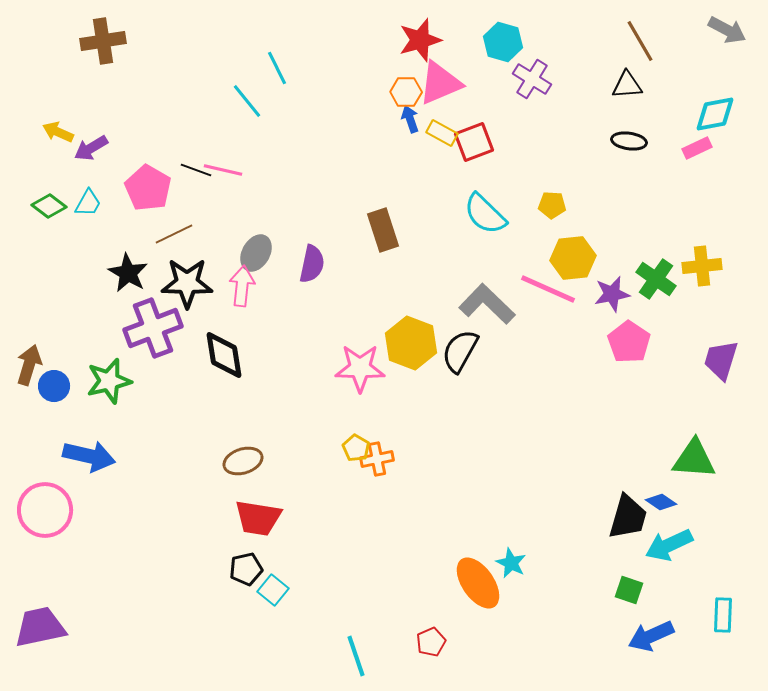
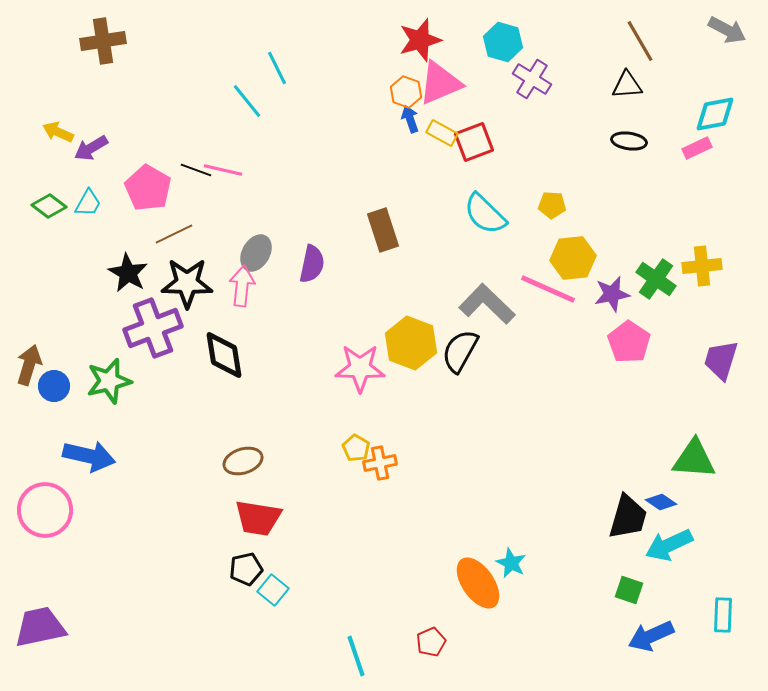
orange hexagon at (406, 92): rotated 20 degrees clockwise
orange cross at (377, 459): moved 3 px right, 4 px down
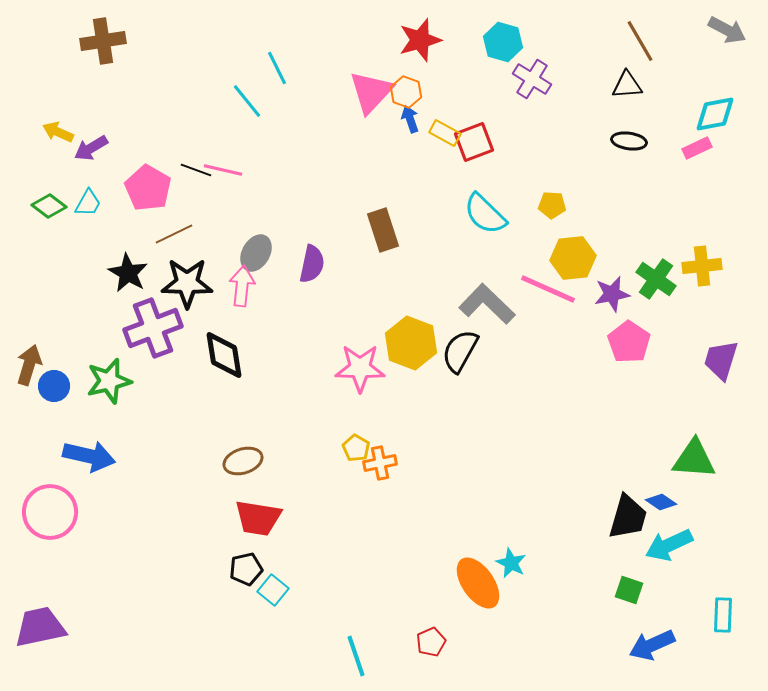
pink triangle at (440, 83): moved 69 px left, 9 px down; rotated 24 degrees counterclockwise
yellow rectangle at (442, 133): moved 3 px right
pink circle at (45, 510): moved 5 px right, 2 px down
blue arrow at (651, 636): moved 1 px right, 9 px down
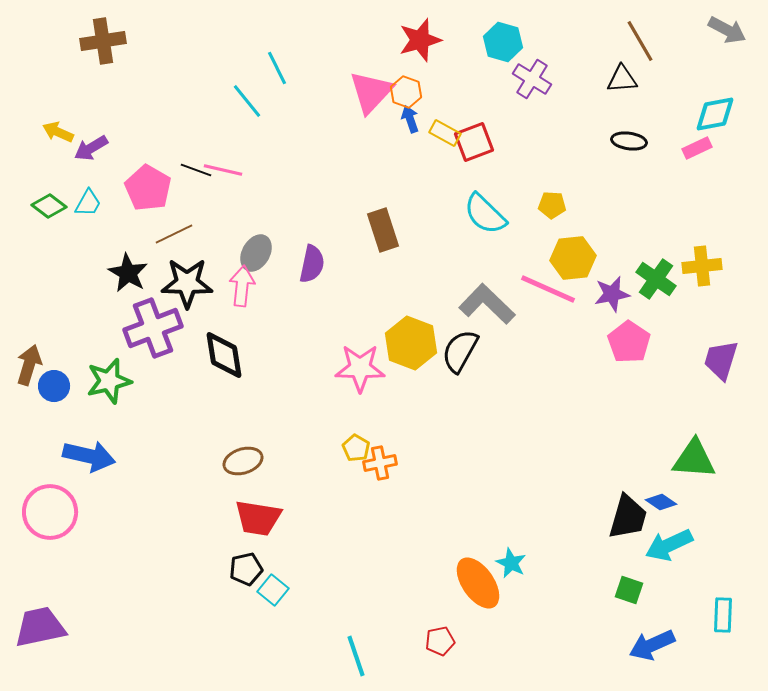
black triangle at (627, 85): moved 5 px left, 6 px up
red pentagon at (431, 642): moved 9 px right, 1 px up; rotated 12 degrees clockwise
